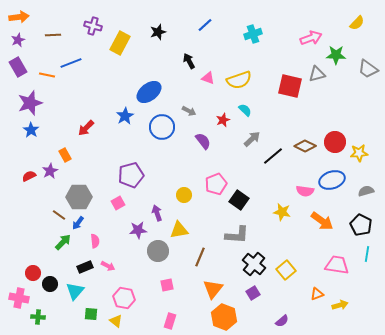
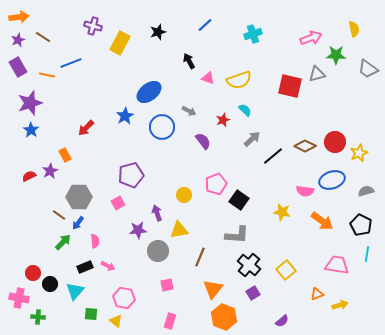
yellow semicircle at (357, 23): moved 3 px left, 6 px down; rotated 56 degrees counterclockwise
brown line at (53, 35): moved 10 px left, 2 px down; rotated 35 degrees clockwise
yellow star at (359, 153): rotated 18 degrees counterclockwise
black cross at (254, 264): moved 5 px left, 1 px down
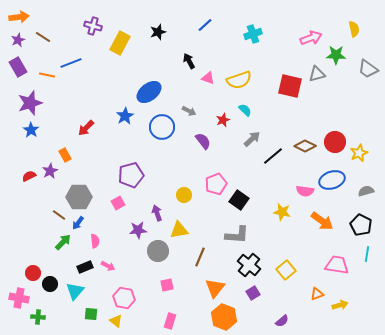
orange triangle at (213, 289): moved 2 px right, 1 px up
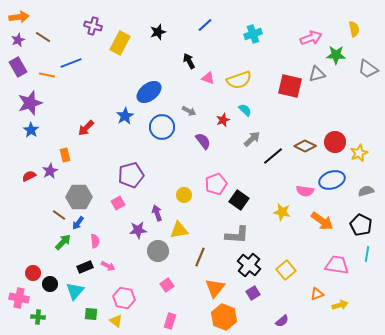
orange rectangle at (65, 155): rotated 16 degrees clockwise
pink square at (167, 285): rotated 24 degrees counterclockwise
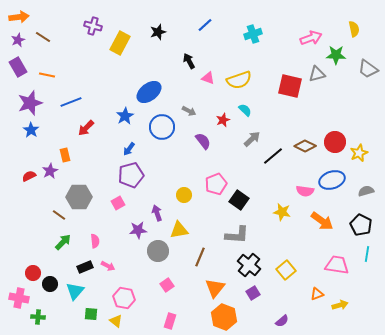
blue line at (71, 63): moved 39 px down
blue arrow at (78, 223): moved 51 px right, 74 px up
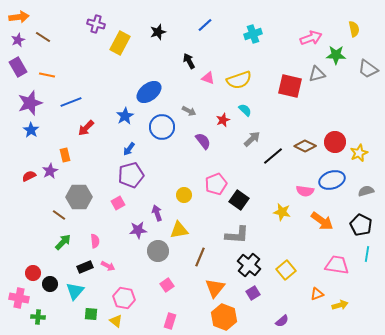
purple cross at (93, 26): moved 3 px right, 2 px up
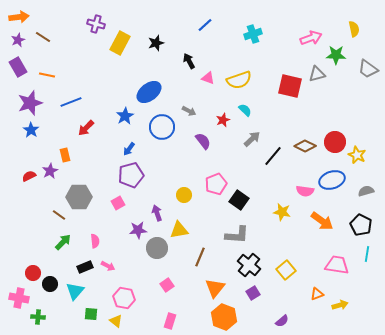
black star at (158, 32): moved 2 px left, 11 px down
yellow star at (359, 153): moved 2 px left, 2 px down; rotated 24 degrees counterclockwise
black line at (273, 156): rotated 10 degrees counterclockwise
gray circle at (158, 251): moved 1 px left, 3 px up
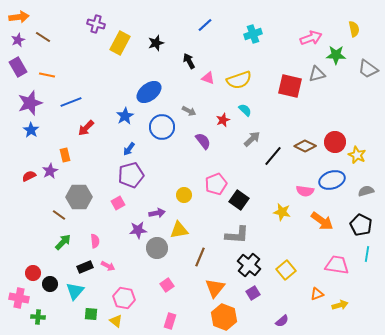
purple arrow at (157, 213): rotated 98 degrees clockwise
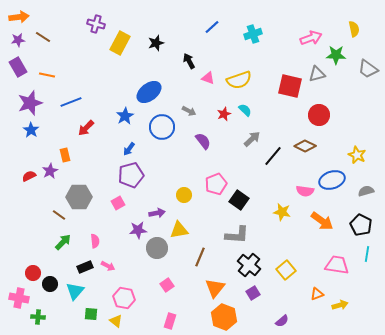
blue line at (205, 25): moved 7 px right, 2 px down
purple star at (18, 40): rotated 16 degrees clockwise
red star at (223, 120): moved 1 px right, 6 px up
red circle at (335, 142): moved 16 px left, 27 px up
